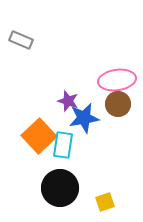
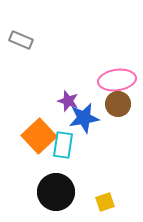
black circle: moved 4 px left, 4 px down
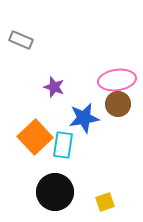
purple star: moved 14 px left, 14 px up
orange square: moved 4 px left, 1 px down
black circle: moved 1 px left
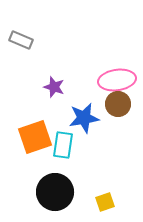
orange square: rotated 24 degrees clockwise
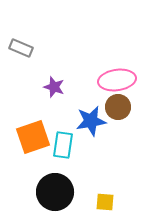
gray rectangle: moved 8 px down
brown circle: moved 3 px down
blue star: moved 7 px right, 3 px down
orange square: moved 2 px left
yellow square: rotated 24 degrees clockwise
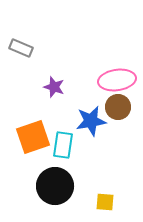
black circle: moved 6 px up
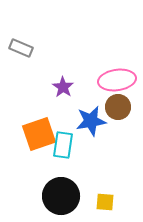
purple star: moved 9 px right; rotated 15 degrees clockwise
orange square: moved 6 px right, 3 px up
black circle: moved 6 px right, 10 px down
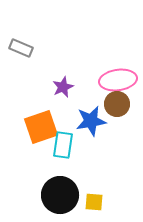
pink ellipse: moved 1 px right
purple star: rotated 15 degrees clockwise
brown circle: moved 1 px left, 3 px up
orange square: moved 2 px right, 7 px up
black circle: moved 1 px left, 1 px up
yellow square: moved 11 px left
